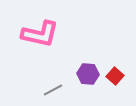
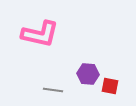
red square: moved 5 px left, 10 px down; rotated 30 degrees counterclockwise
gray line: rotated 36 degrees clockwise
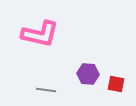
red square: moved 6 px right, 2 px up
gray line: moved 7 px left
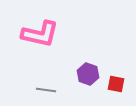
purple hexagon: rotated 15 degrees clockwise
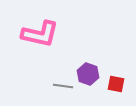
gray line: moved 17 px right, 4 px up
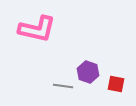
pink L-shape: moved 3 px left, 5 px up
purple hexagon: moved 2 px up
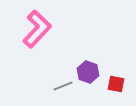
pink L-shape: rotated 60 degrees counterclockwise
gray line: rotated 30 degrees counterclockwise
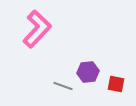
purple hexagon: rotated 25 degrees counterclockwise
gray line: rotated 42 degrees clockwise
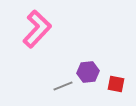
gray line: rotated 42 degrees counterclockwise
